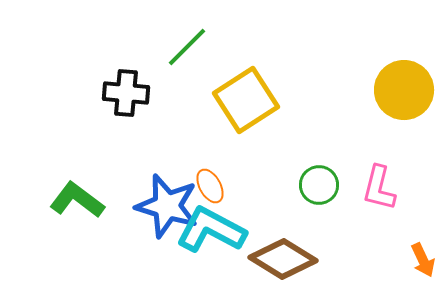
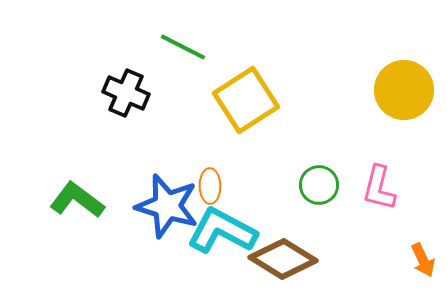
green line: moved 4 px left; rotated 72 degrees clockwise
black cross: rotated 18 degrees clockwise
orange ellipse: rotated 28 degrees clockwise
cyan L-shape: moved 11 px right, 1 px down
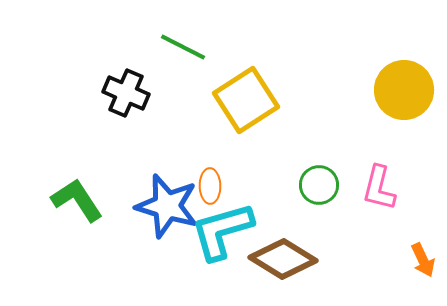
green L-shape: rotated 20 degrees clockwise
cyan L-shape: rotated 44 degrees counterclockwise
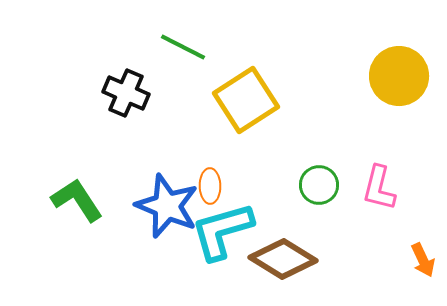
yellow circle: moved 5 px left, 14 px up
blue star: rotated 6 degrees clockwise
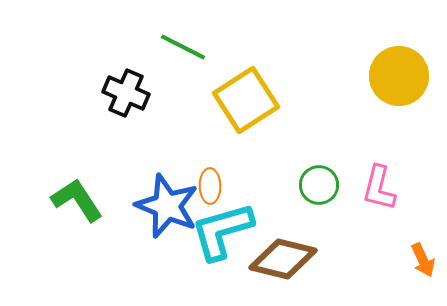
brown diamond: rotated 18 degrees counterclockwise
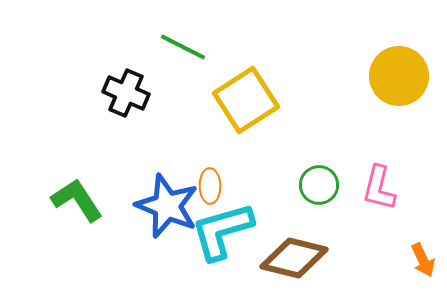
brown diamond: moved 11 px right, 1 px up
